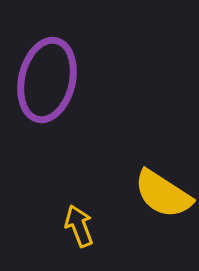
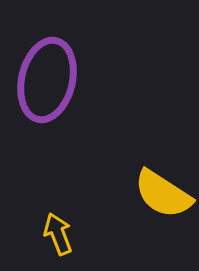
yellow arrow: moved 21 px left, 8 px down
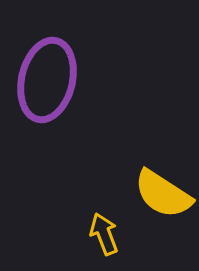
yellow arrow: moved 46 px right
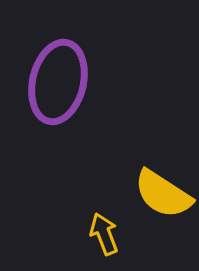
purple ellipse: moved 11 px right, 2 px down
